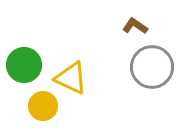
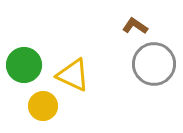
gray circle: moved 2 px right, 3 px up
yellow triangle: moved 2 px right, 3 px up
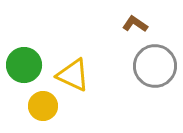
brown L-shape: moved 2 px up
gray circle: moved 1 px right, 2 px down
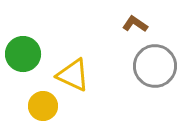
green circle: moved 1 px left, 11 px up
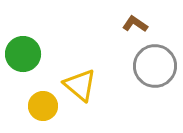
yellow triangle: moved 7 px right, 10 px down; rotated 15 degrees clockwise
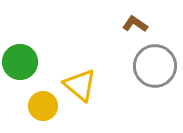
green circle: moved 3 px left, 8 px down
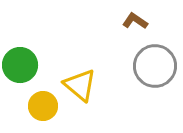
brown L-shape: moved 3 px up
green circle: moved 3 px down
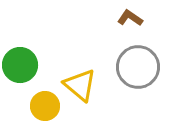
brown L-shape: moved 5 px left, 3 px up
gray circle: moved 17 px left, 1 px down
yellow circle: moved 2 px right
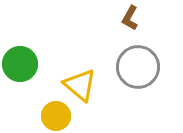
brown L-shape: rotated 95 degrees counterclockwise
green circle: moved 1 px up
yellow circle: moved 11 px right, 10 px down
